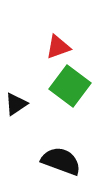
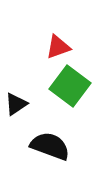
black semicircle: moved 11 px left, 15 px up
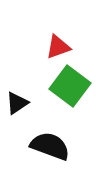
black triangle: moved 1 px right, 1 px up
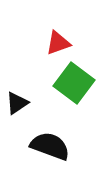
red triangle: moved 4 px up
green square: moved 4 px right, 3 px up
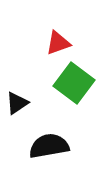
black semicircle: moved 1 px left; rotated 30 degrees counterclockwise
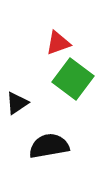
green square: moved 1 px left, 4 px up
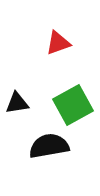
green square: moved 26 px down; rotated 24 degrees clockwise
black triangle: rotated 25 degrees clockwise
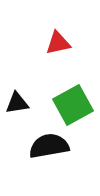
red triangle: rotated 8 degrees clockwise
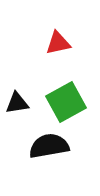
green square: moved 7 px left, 3 px up
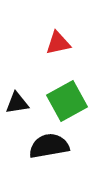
green square: moved 1 px right, 1 px up
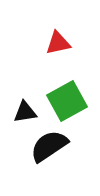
black triangle: moved 8 px right, 9 px down
black semicircle: rotated 24 degrees counterclockwise
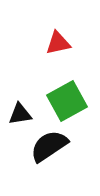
black triangle: moved 5 px left, 2 px down
